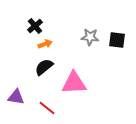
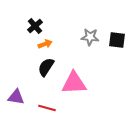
black semicircle: moved 2 px right; rotated 18 degrees counterclockwise
red line: rotated 24 degrees counterclockwise
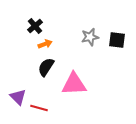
gray star: rotated 18 degrees counterclockwise
pink triangle: moved 1 px down
purple triangle: moved 2 px right; rotated 36 degrees clockwise
red line: moved 8 px left
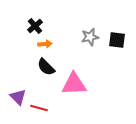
orange arrow: rotated 16 degrees clockwise
black semicircle: rotated 78 degrees counterclockwise
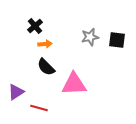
purple triangle: moved 2 px left, 5 px up; rotated 42 degrees clockwise
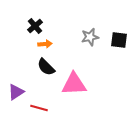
black square: moved 2 px right
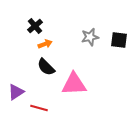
orange arrow: rotated 16 degrees counterclockwise
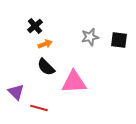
pink triangle: moved 2 px up
purple triangle: rotated 42 degrees counterclockwise
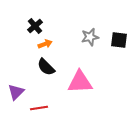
pink triangle: moved 6 px right
purple triangle: rotated 30 degrees clockwise
red line: rotated 24 degrees counterclockwise
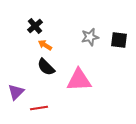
orange arrow: moved 1 px down; rotated 128 degrees counterclockwise
pink triangle: moved 1 px left, 2 px up
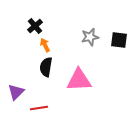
orange arrow: rotated 32 degrees clockwise
black semicircle: rotated 54 degrees clockwise
